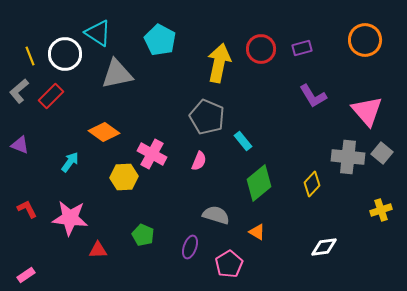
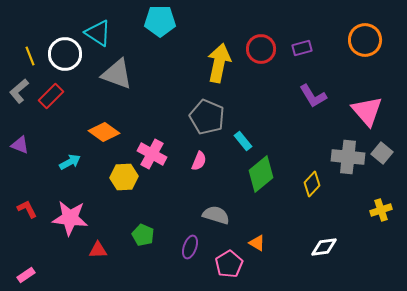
cyan pentagon: moved 19 px up; rotated 28 degrees counterclockwise
gray triangle: rotated 32 degrees clockwise
cyan arrow: rotated 25 degrees clockwise
green diamond: moved 2 px right, 9 px up
orange triangle: moved 11 px down
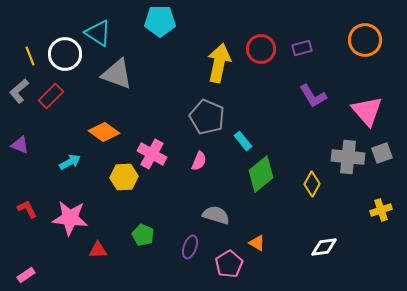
gray square: rotated 30 degrees clockwise
yellow diamond: rotated 15 degrees counterclockwise
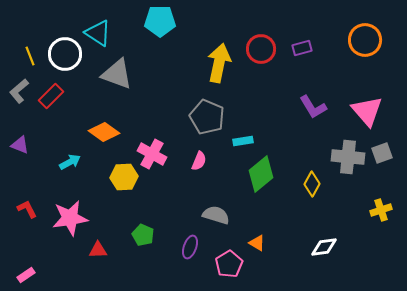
purple L-shape: moved 11 px down
cyan rectangle: rotated 60 degrees counterclockwise
pink star: rotated 15 degrees counterclockwise
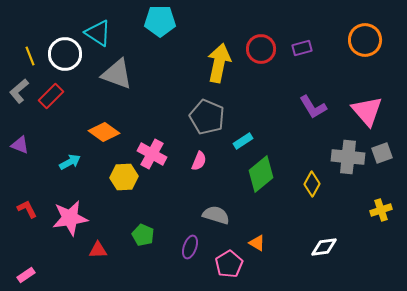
cyan rectangle: rotated 24 degrees counterclockwise
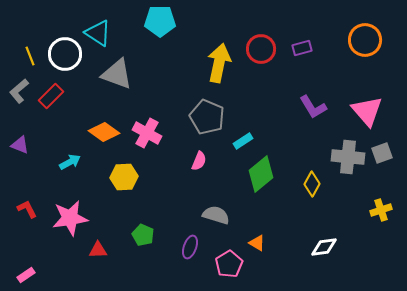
pink cross: moved 5 px left, 21 px up
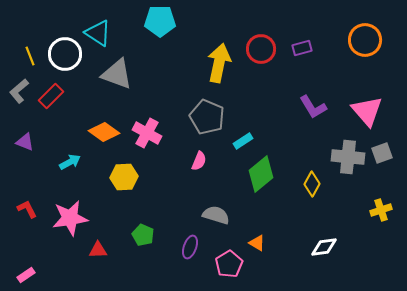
purple triangle: moved 5 px right, 3 px up
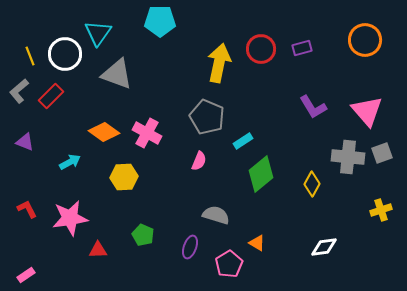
cyan triangle: rotated 32 degrees clockwise
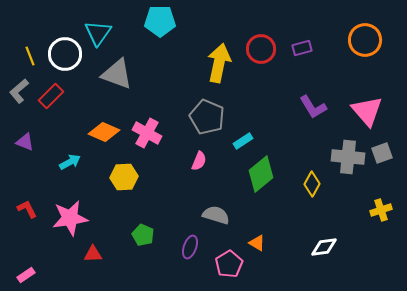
orange diamond: rotated 12 degrees counterclockwise
red triangle: moved 5 px left, 4 px down
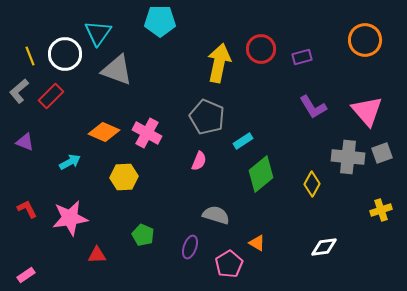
purple rectangle: moved 9 px down
gray triangle: moved 4 px up
red triangle: moved 4 px right, 1 px down
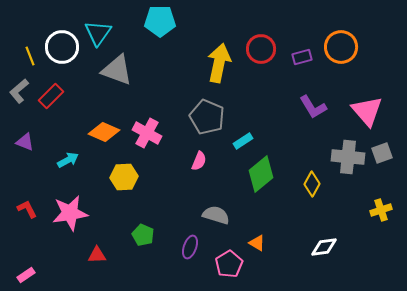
orange circle: moved 24 px left, 7 px down
white circle: moved 3 px left, 7 px up
cyan arrow: moved 2 px left, 2 px up
pink star: moved 5 px up
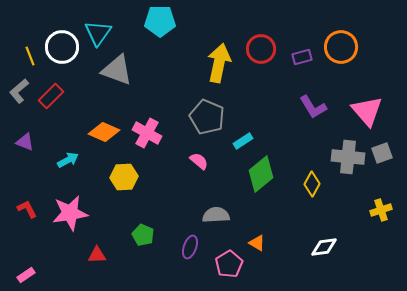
pink semicircle: rotated 72 degrees counterclockwise
gray semicircle: rotated 20 degrees counterclockwise
